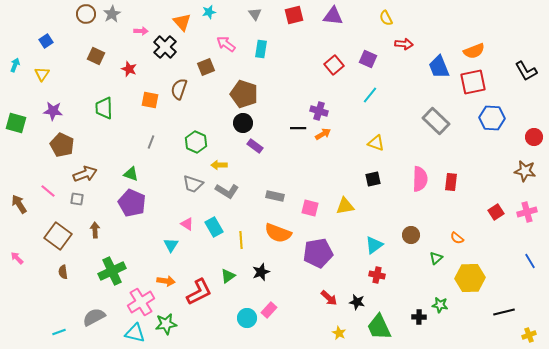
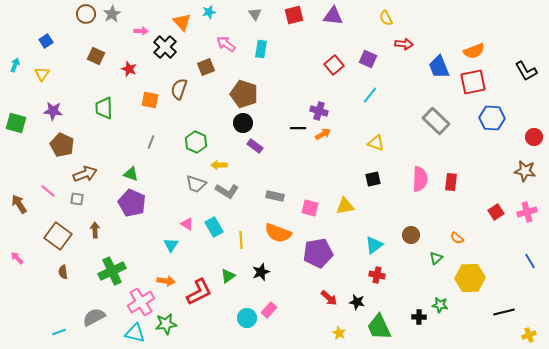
gray trapezoid at (193, 184): moved 3 px right
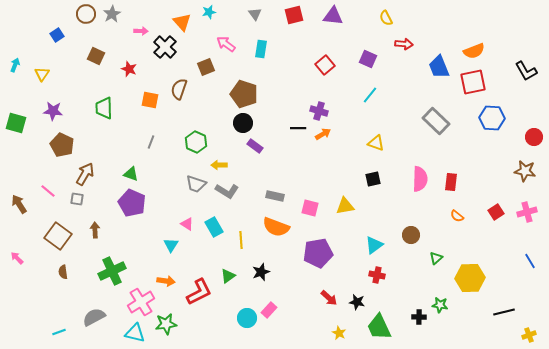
blue square at (46, 41): moved 11 px right, 6 px up
red square at (334, 65): moved 9 px left
brown arrow at (85, 174): rotated 40 degrees counterclockwise
orange semicircle at (278, 233): moved 2 px left, 6 px up
orange semicircle at (457, 238): moved 22 px up
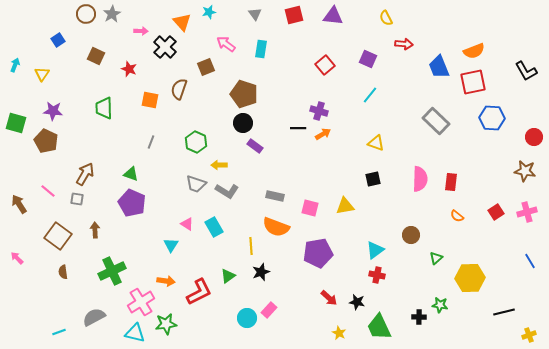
blue square at (57, 35): moved 1 px right, 5 px down
brown pentagon at (62, 145): moved 16 px left, 4 px up
yellow line at (241, 240): moved 10 px right, 6 px down
cyan triangle at (374, 245): moved 1 px right, 5 px down
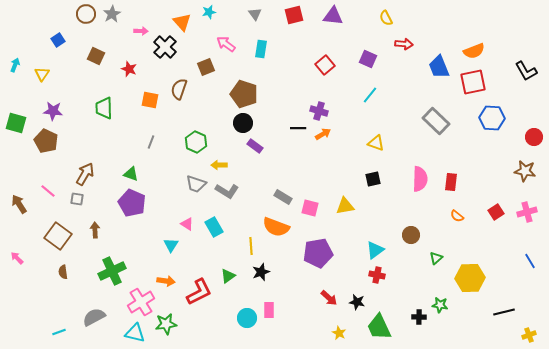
gray rectangle at (275, 196): moved 8 px right, 1 px down; rotated 18 degrees clockwise
pink rectangle at (269, 310): rotated 42 degrees counterclockwise
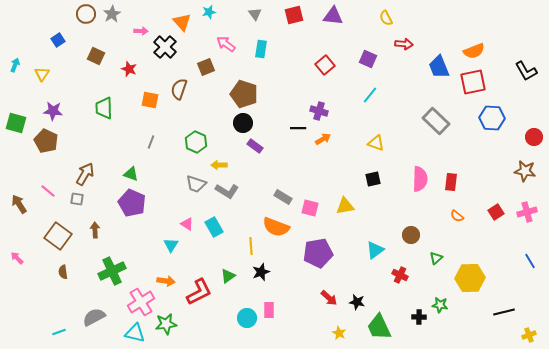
orange arrow at (323, 134): moved 5 px down
red cross at (377, 275): moved 23 px right; rotated 14 degrees clockwise
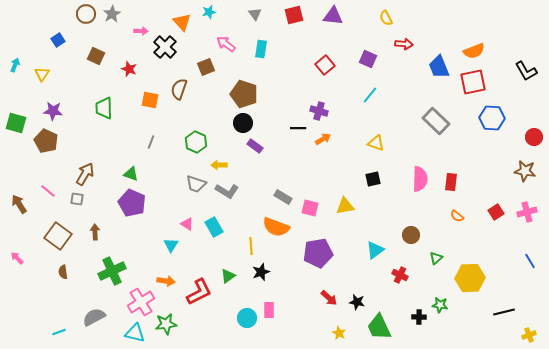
brown arrow at (95, 230): moved 2 px down
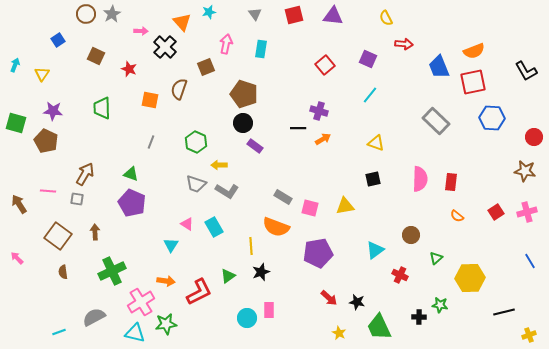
pink arrow at (226, 44): rotated 66 degrees clockwise
green trapezoid at (104, 108): moved 2 px left
pink line at (48, 191): rotated 35 degrees counterclockwise
